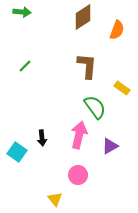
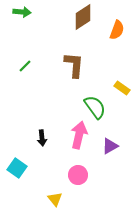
brown L-shape: moved 13 px left, 1 px up
cyan square: moved 16 px down
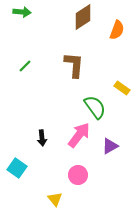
pink arrow: rotated 24 degrees clockwise
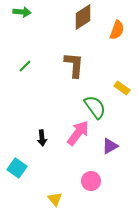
pink arrow: moved 1 px left, 2 px up
pink circle: moved 13 px right, 6 px down
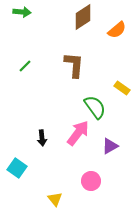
orange semicircle: rotated 30 degrees clockwise
